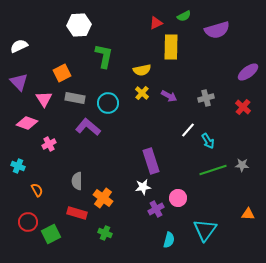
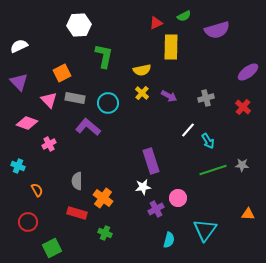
pink triangle: moved 5 px right, 1 px down; rotated 12 degrees counterclockwise
green square: moved 1 px right, 14 px down
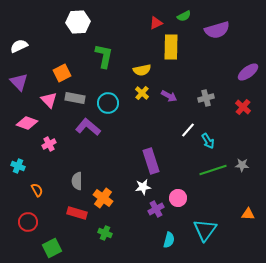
white hexagon: moved 1 px left, 3 px up
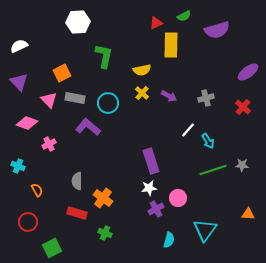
yellow rectangle: moved 2 px up
white star: moved 6 px right, 1 px down
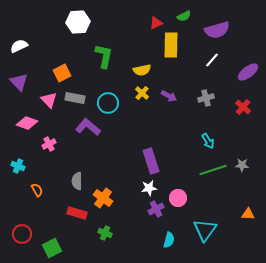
white line: moved 24 px right, 70 px up
red circle: moved 6 px left, 12 px down
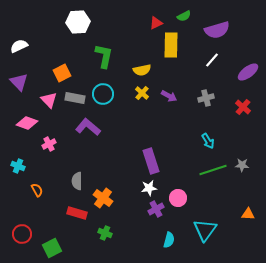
cyan circle: moved 5 px left, 9 px up
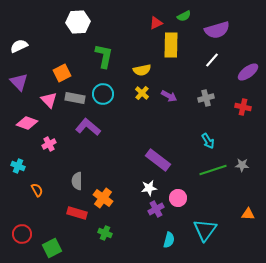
red cross: rotated 28 degrees counterclockwise
purple rectangle: moved 7 px right, 1 px up; rotated 35 degrees counterclockwise
